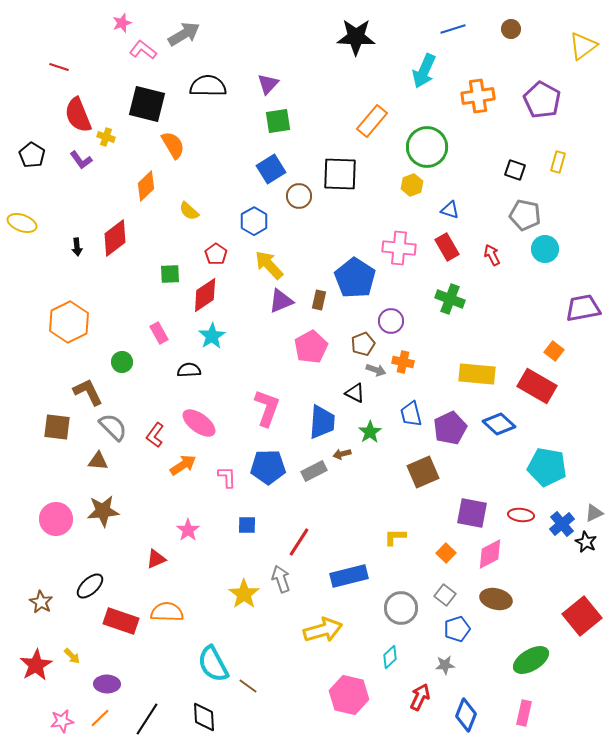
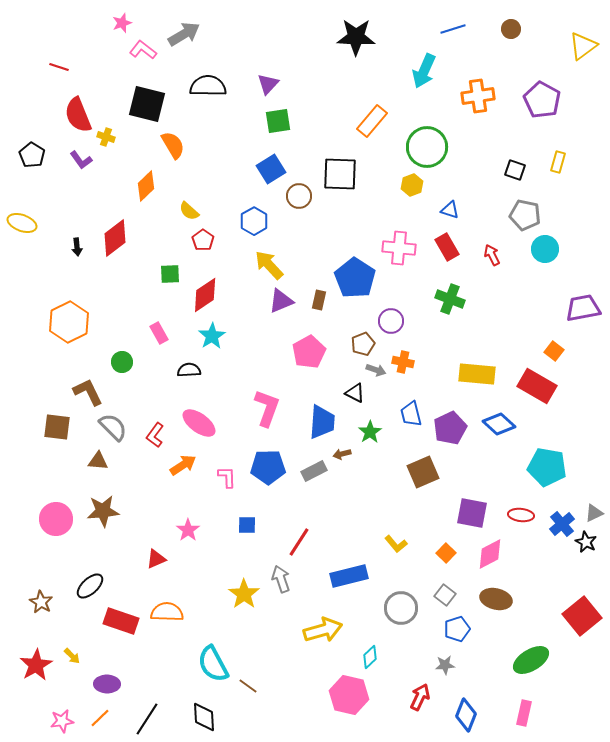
red pentagon at (216, 254): moved 13 px left, 14 px up
pink pentagon at (311, 347): moved 2 px left, 5 px down
yellow L-shape at (395, 537): moved 1 px right, 7 px down; rotated 130 degrees counterclockwise
cyan diamond at (390, 657): moved 20 px left
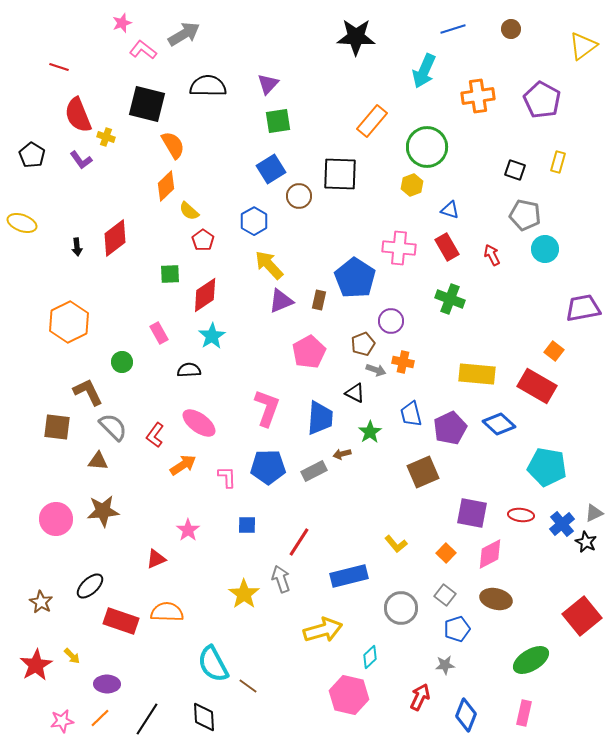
orange diamond at (146, 186): moved 20 px right
blue trapezoid at (322, 422): moved 2 px left, 4 px up
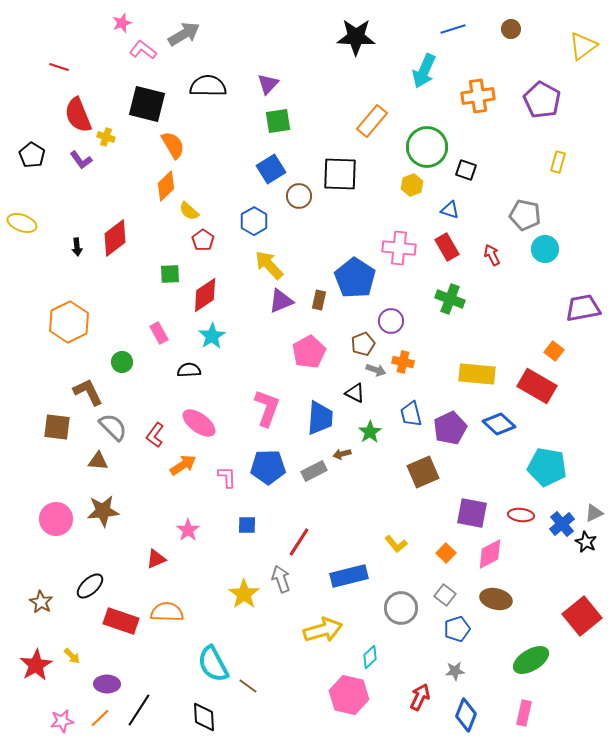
black square at (515, 170): moved 49 px left
gray star at (445, 665): moved 10 px right, 6 px down
black line at (147, 719): moved 8 px left, 9 px up
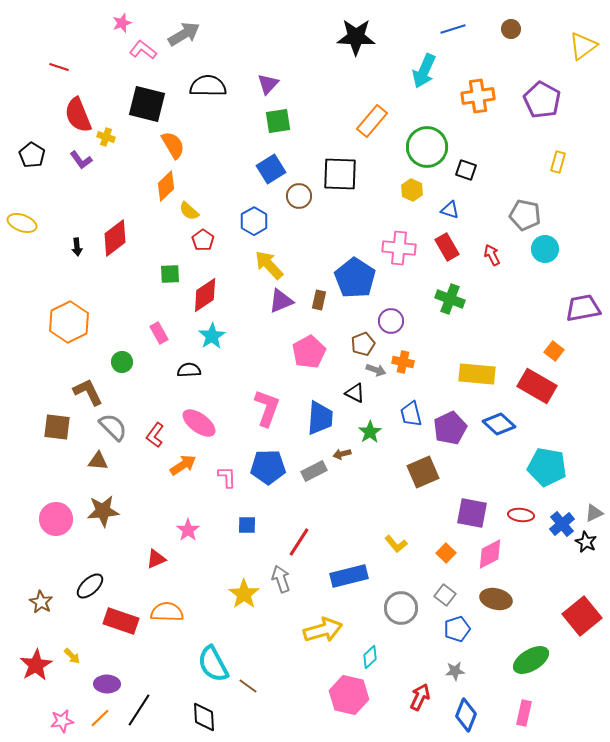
yellow hexagon at (412, 185): moved 5 px down; rotated 15 degrees counterclockwise
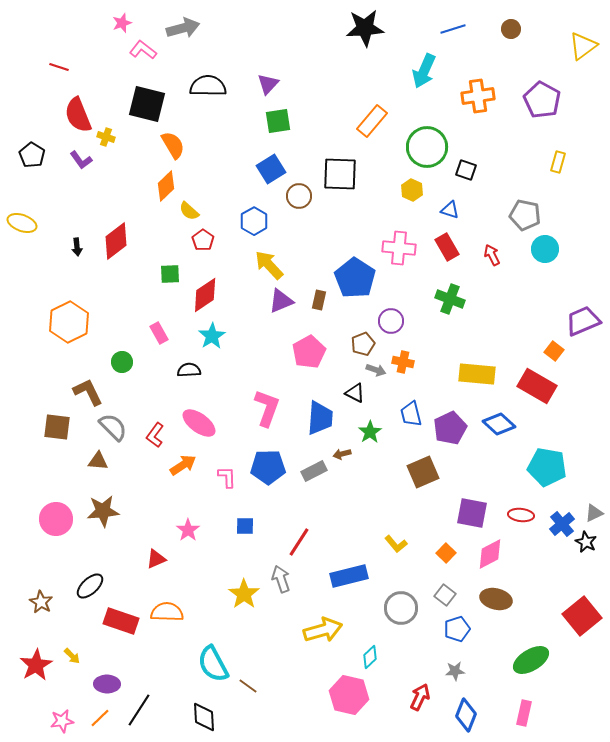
gray arrow at (184, 34): moved 1 px left, 6 px up; rotated 16 degrees clockwise
black star at (356, 37): moved 9 px right, 9 px up; rotated 6 degrees counterclockwise
red diamond at (115, 238): moved 1 px right, 3 px down
purple trapezoid at (583, 308): moved 13 px down; rotated 12 degrees counterclockwise
blue square at (247, 525): moved 2 px left, 1 px down
